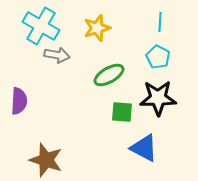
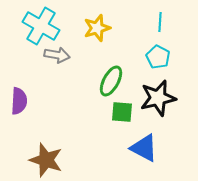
green ellipse: moved 2 px right, 6 px down; rotated 32 degrees counterclockwise
black star: rotated 12 degrees counterclockwise
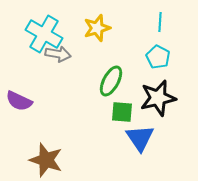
cyan cross: moved 3 px right, 8 px down
gray arrow: moved 1 px right, 1 px up
purple semicircle: rotated 112 degrees clockwise
blue triangle: moved 4 px left, 10 px up; rotated 28 degrees clockwise
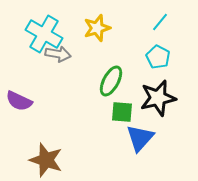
cyan line: rotated 36 degrees clockwise
blue triangle: rotated 16 degrees clockwise
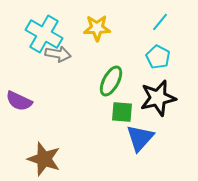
yellow star: rotated 16 degrees clockwise
brown star: moved 2 px left, 1 px up
